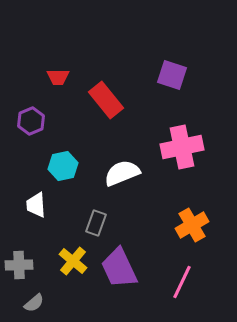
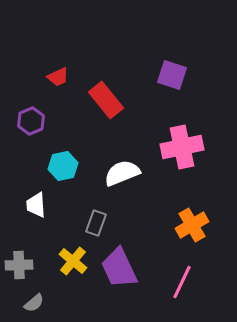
red trapezoid: rotated 25 degrees counterclockwise
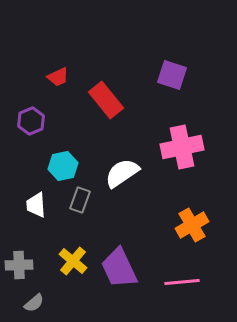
white semicircle: rotated 12 degrees counterclockwise
gray rectangle: moved 16 px left, 23 px up
pink line: rotated 60 degrees clockwise
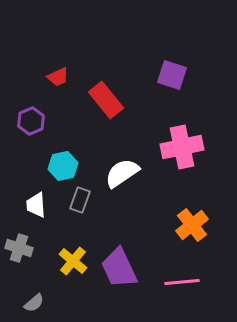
orange cross: rotated 8 degrees counterclockwise
gray cross: moved 17 px up; rotated 20 degrees clockwise
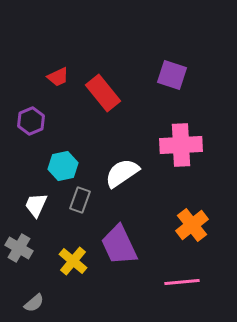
red rectangle: moved 3 px left, 7 px up
pink cross: moved 1 px left, 2 px up; rotated 9 degrees clockwise
white trapezoid: rotated 28 degrees clockwise
gray cross: rotated 12 degrees clockwise
purple trapezoid: moved 23 px up
